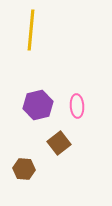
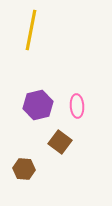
yellow line: rotated 6 degrees clockwise
brown square: moved 1 px right, 1 px up; rotated 15 degrees counterclockwise
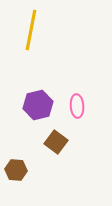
brown square: moved 4 px left
brown hexagon: moved 8 px left, 1 px down
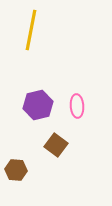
brown square: moved 3 px down
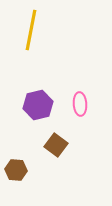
pink ellipse: moved 3 px right, 2 px up
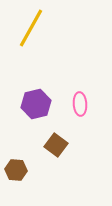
yellow line: moved 2 px up; rotated 18 degrees clockwise
purple hexagon: moved 2 px left, 1 px up
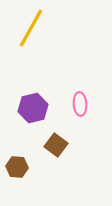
purple hexagon: moved 3 px left, 4 px down
brown hexagon: moved 1 px right, 3 px up
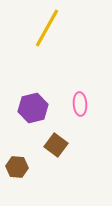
yellow line: moved 16 px right
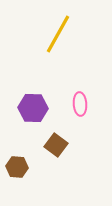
yellow line: moved 11 px right, 6 px down
purple hexagon: rotated 16 degrees clockwise
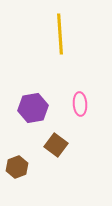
yellow line: moved 2 px right; rotated 33 degrees counterclockwise
purple hexagon: rotated 12 degrees counterclockwise
brown hexagon: rotated 25 degrees counterclockwise
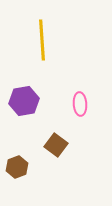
yellow line: moved 18 px left, 6 px down
purple hexagon: moved 9 px left, 7 px up
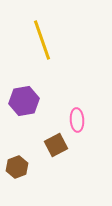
yellow line: rotated 15 degrees counterclockwise
pink ellipse: moved 3 px left, 16 px down
brown square: rotated 25 degrees clockwise
